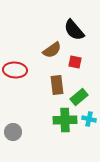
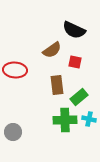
black semicircle: rotated 25 degrees counterclockwise
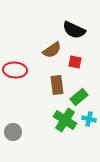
green cross: rotated 35 degrees clockwise
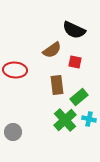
green cross: rotated 15 degrees clockwise
